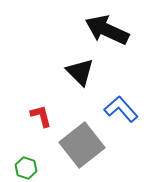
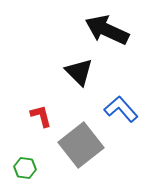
black triangle: moved 1 px left
gray square: moved 1 px left
green hexagon: moved 1 px left; rotated 10 degrees counterclockwise
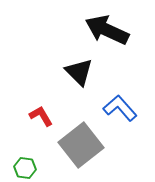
blue L-shape: moved 1 px left, 1 px up
red L-shape: rotated 15 degrees counterclockwise
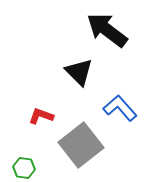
black arrow: rotated 12 degrees clockwise
red L-shape: rotated 40 degrees counterclockwise
green hexagon: moved 1 px left
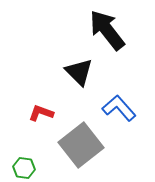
black arrow: rotated 15 degrees clockwise
blue L-shape: moved 1 px left
red L-shape: moved 3 px up
